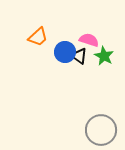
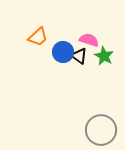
blue circle: moved 2 px left
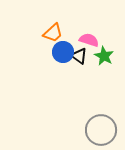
orange trapezoid: moved 15 px right, 4 px up
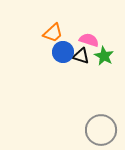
black triangle: moved 2 px right; rotated 18 degrees counterclockwise
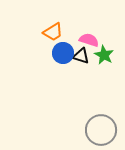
orange trapezoid: moved 1 px up; rotated 10 degrees clockwise
blue circle: moved 1 px down
green star: moved 1 px up
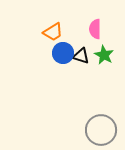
pink semicircle: moved 6 px right, 11 px up; rotated 108 degrees counterclockwise
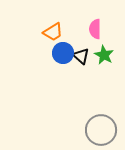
black triangle: rotated 24 degrees clockwise
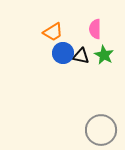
black triangle: rotated 30 degrees counterclockwise
